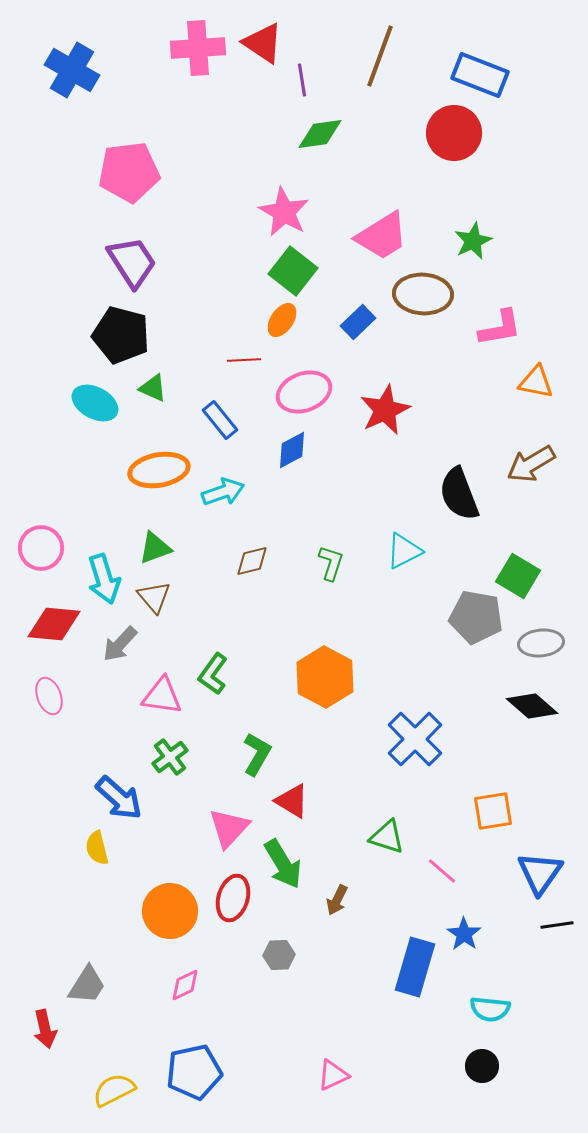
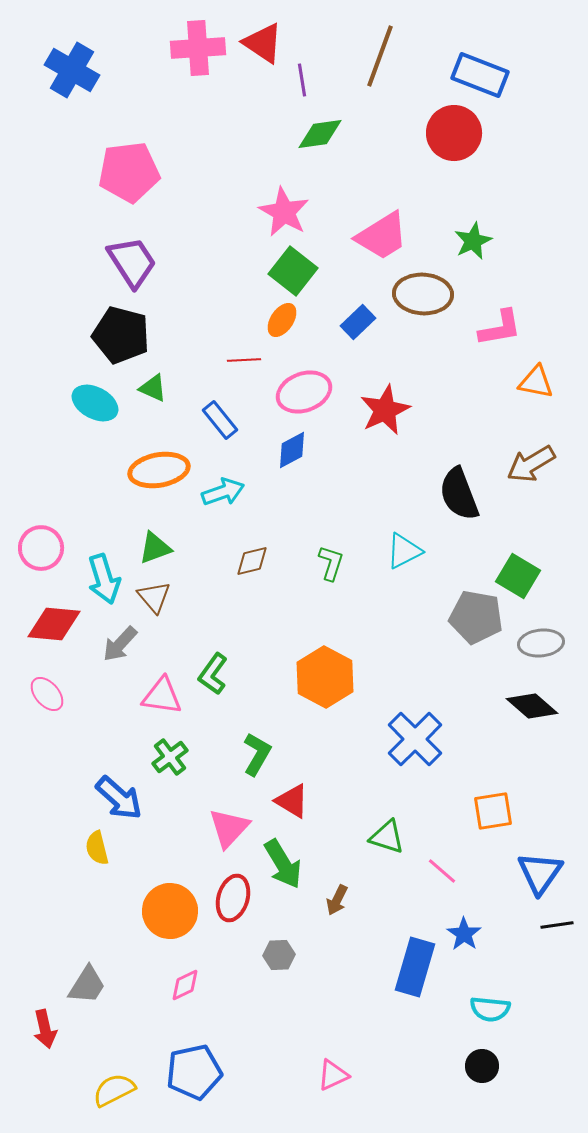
pink ellipse at (49, 696): moved 2 px left, 2 px up; rotated 21 degrees counterclockwise
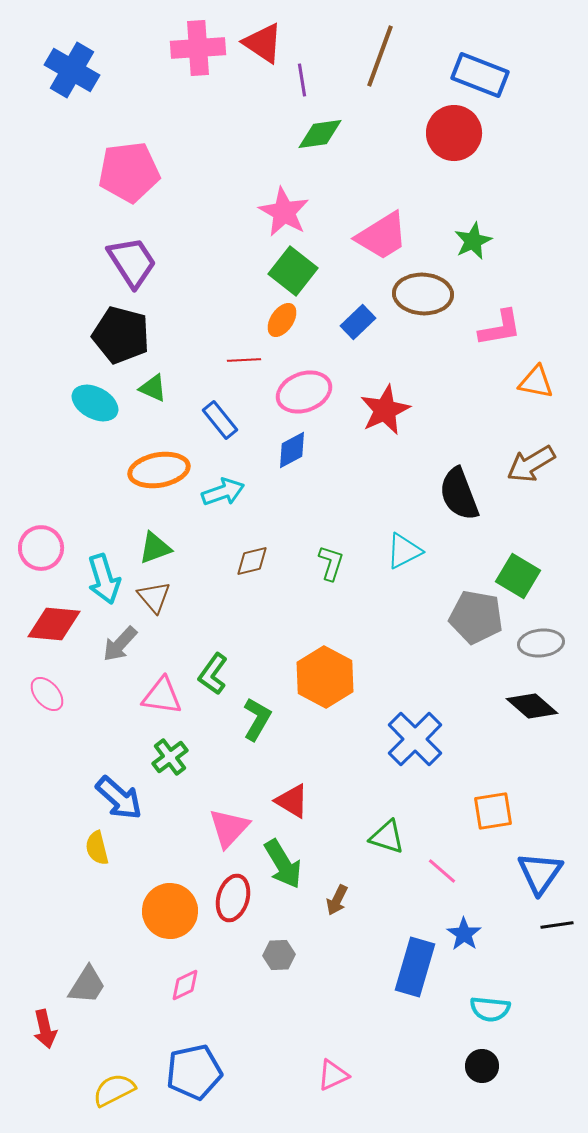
green L-shape at (257, 754): moved 35 px up
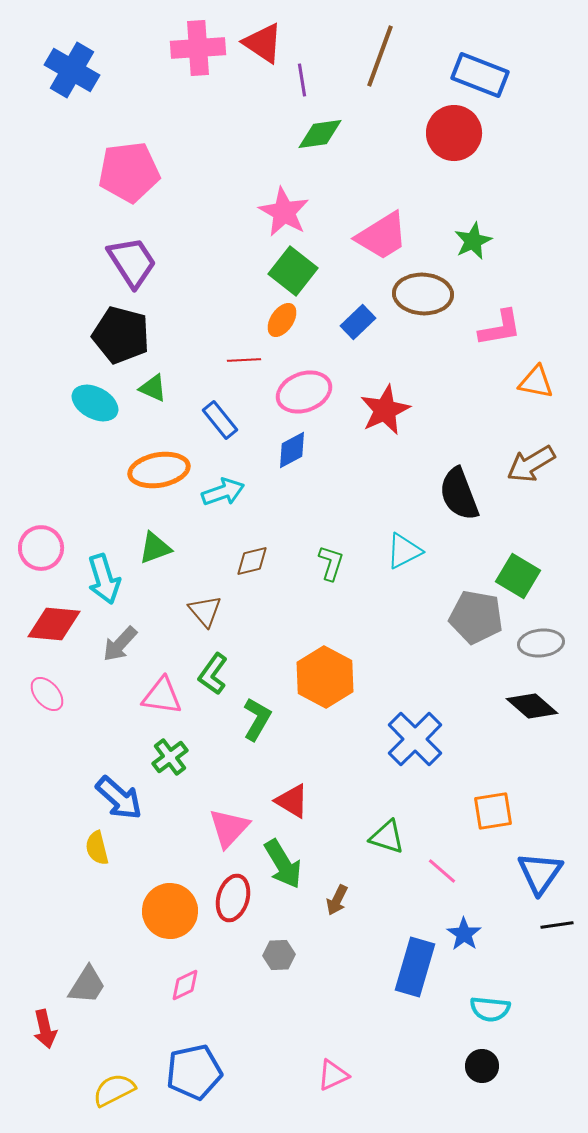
brown triangle at (154, 597): moved 51 px right, 14 px down
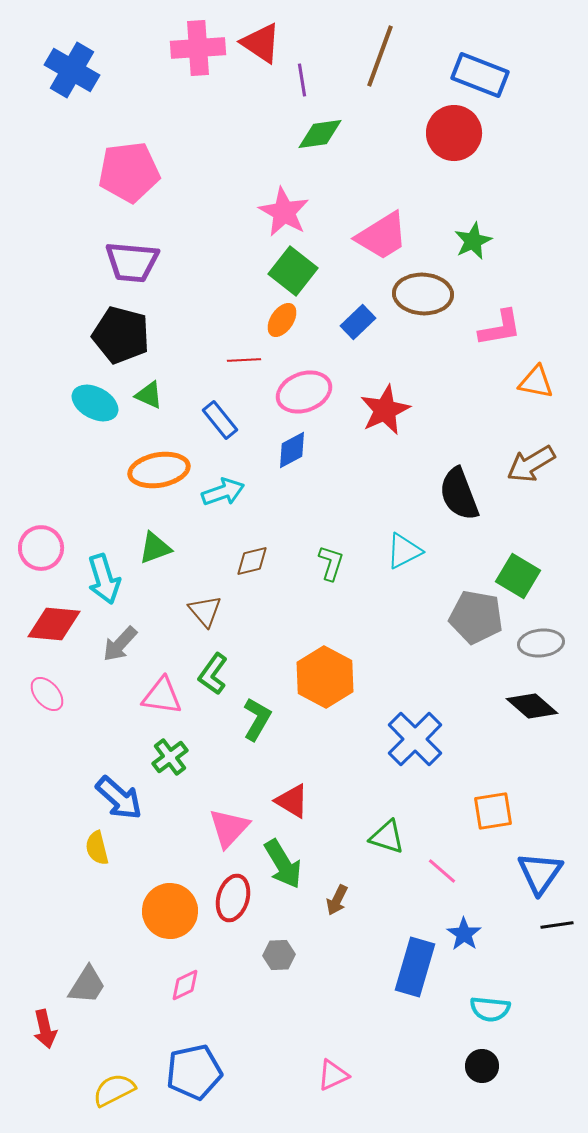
red triangle at (263, 43): moved 2 px left
purple trapezoid at (132, 262): rotated 128 degrees clockwise
green triangle at (153, 388): moved 4 px left, 7 px down
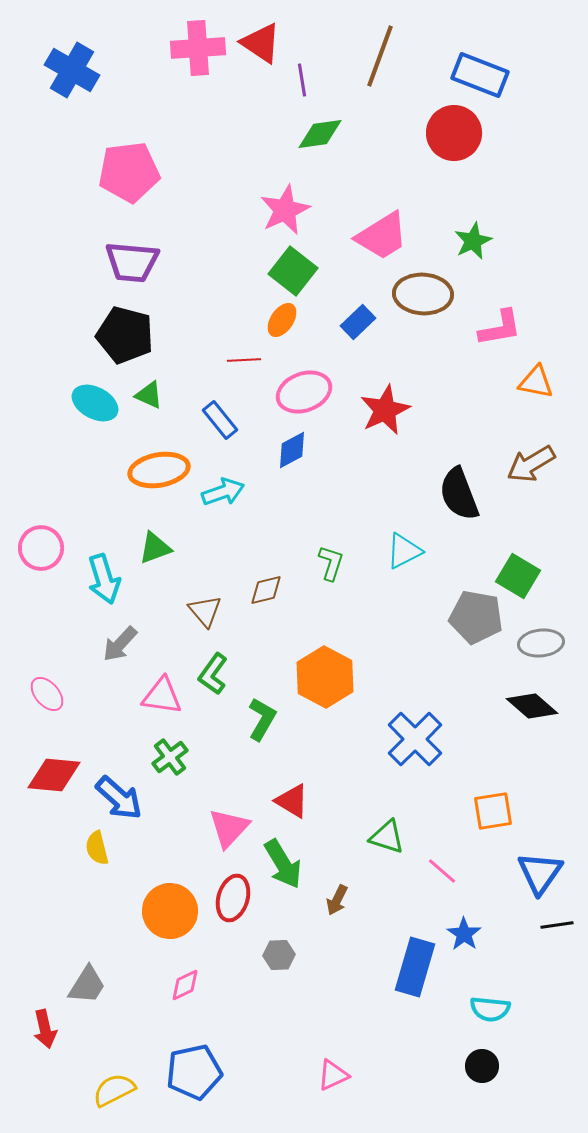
pink star at (284, 212): moved 1 px right, 2 px up; rotated 18 degrees clockwise
black pentagon at (121, 335): moved 4 px right
brown diamond at (252, 561): moved 14 px right, 29 px down
red diamond at (54, 624): moved 151 px down
green L-shape at (257, 719): moved 5 px right
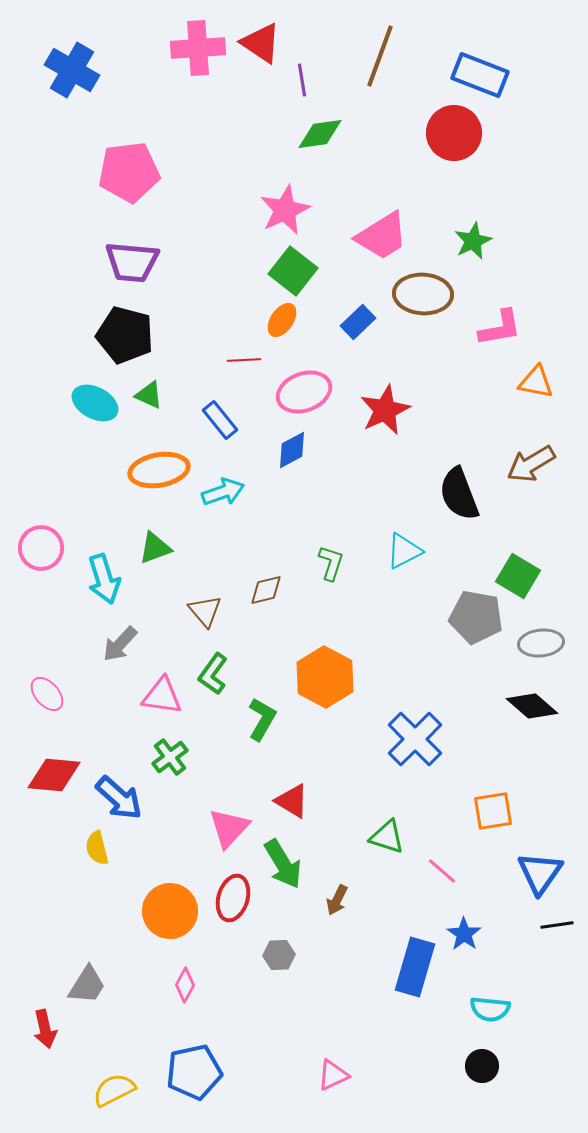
pink diamond at (185, 985): rotated 36 degrees counterclockwise
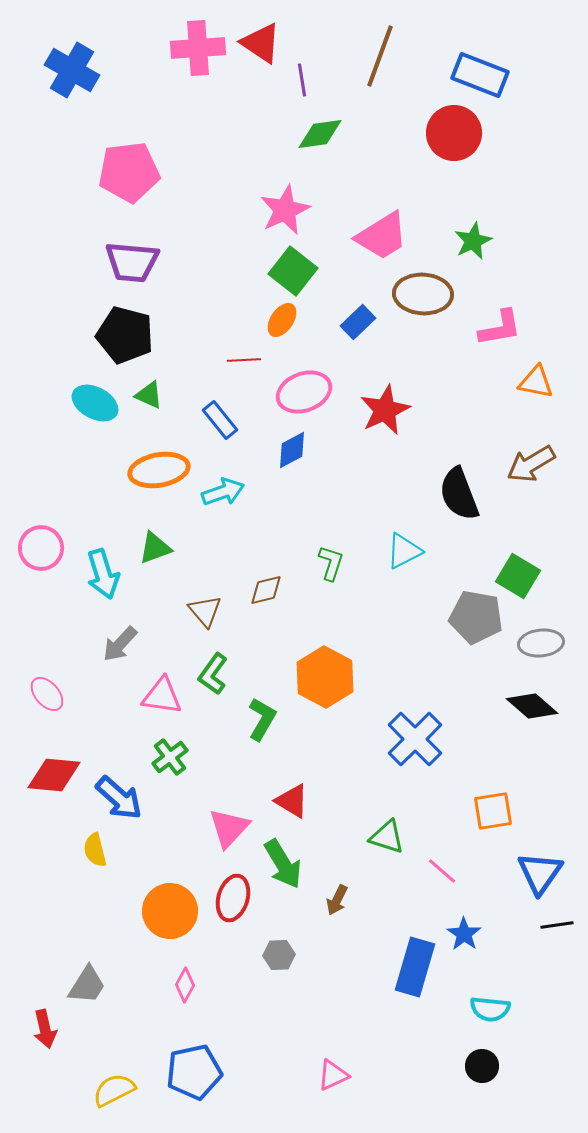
cyan arrow at (104, 579): moved 1 px left, 5 px up
yellow semicircle at (97, 848): moved 2 px left, 2 px down
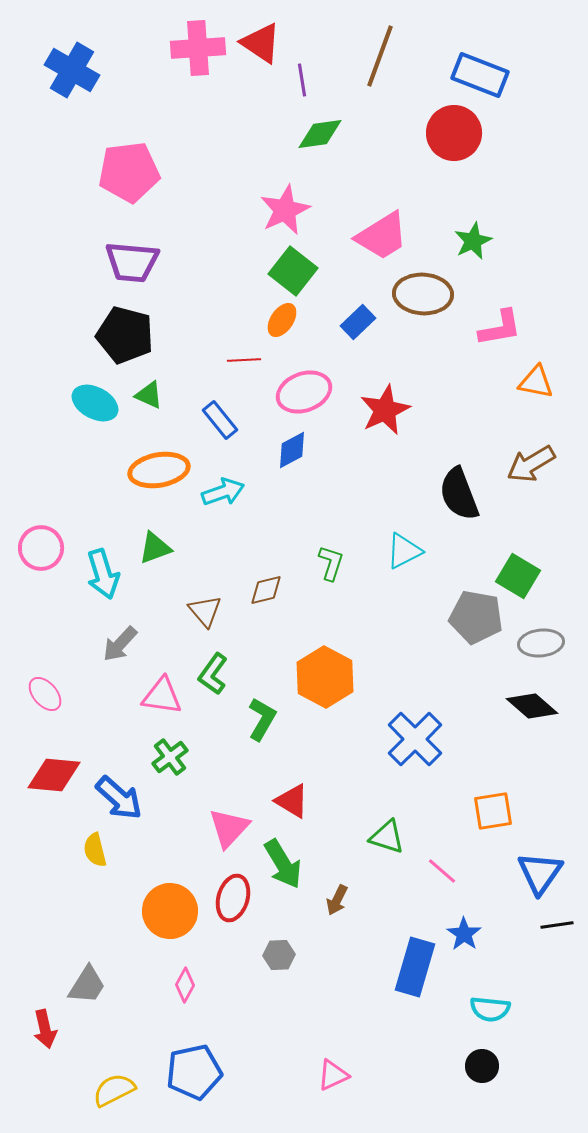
pink ellipse at (47, 694): moved 2 px left
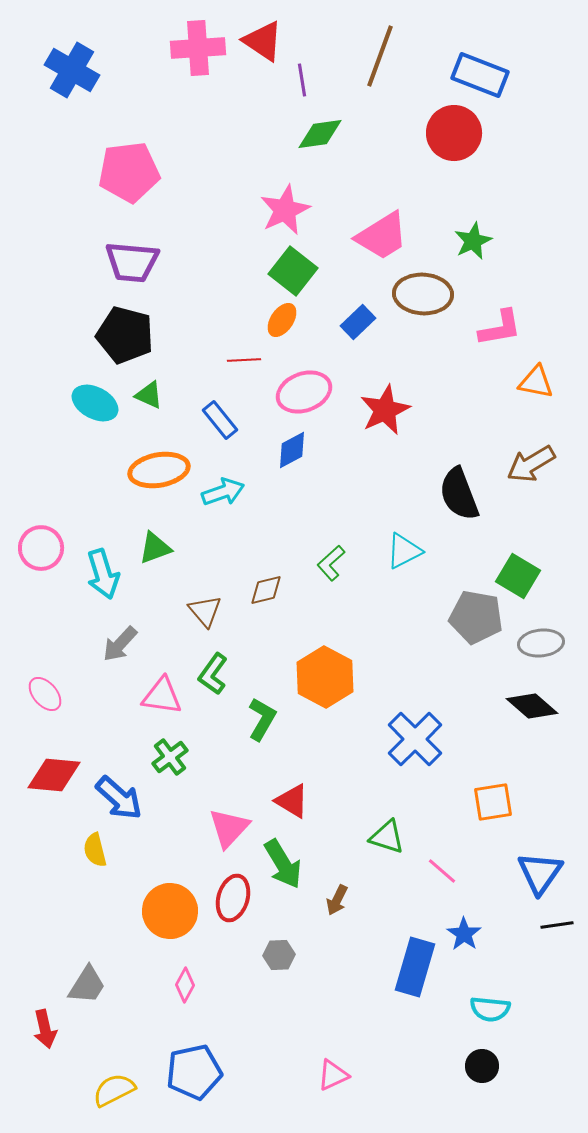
red triangle at (261, 43): moved 2 px right, 2 px up
green L-shape at (331, 563): rotated 150 degrees counterclockwise
orange square at (493, 811): moved 9 px up
